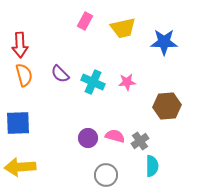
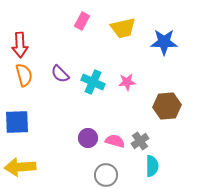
pink rectangle: moved 3 px left
blue square: moved 1 px left, 1 px up
pink semicircle: moved 5 px down
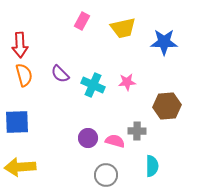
cyan cross: moved 3 px down
gray cross: moved 3 px left, 10 px up; rotated 36 degrees clockwise
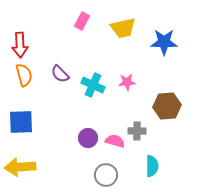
blue square: moved 4 px right
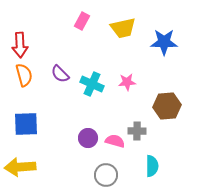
cyan cross: moved 1 px left, 1 px up
blue square: moved 5 px right, 2 px down
